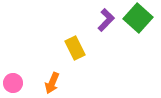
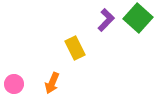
pink circle: moved 1 px right, 1 px down
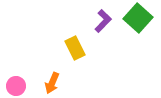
purple L-shape: moved 3 px left, 1 px down
pink circle: moved 2 px right, 2 px down
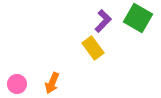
green square: rotated 12 degrees counterclockwise
yellow rectangle: moved 18 px right; rotated 10 degrees counterclockwise
pink circle: moved 1 px right, 2 px up
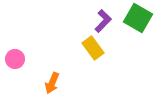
pink circle: moved 2 px left, 25 px up
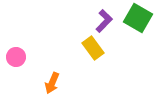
purple L-shape: moved 1 px right
pink circle: moved 1 px right, 2 px up
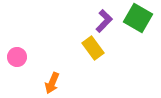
pink circle: moved 1 px right
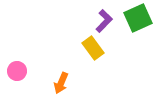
green square: rotated 36 degrees clockwise
pink circle: moved 14 px down
orange arrow: moved 9 px right
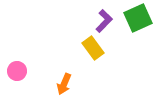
orange arrow: moved 3 px right, 1 px down
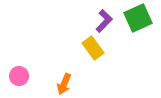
pink circle: moved 2 px right, 5 px down
